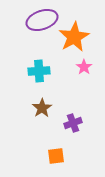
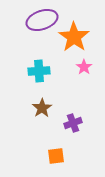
orange star: rotated 8 degrees counterclockwise
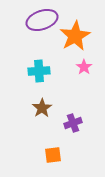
orange star: moved 1 px right, 1 px up; rotated 8 degrees clockwise
orange square: moved 3 px left, 1 px up
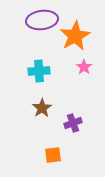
purple ellipse: rotated 12 degrees clockwise
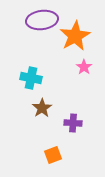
cyan cross: moved 8 px left, 7 px down; rotated 15 degrees clockwise
purple cross: rotated 24 degrees clockwise
orange square: rotated 12 degrees counterclockwise
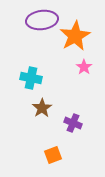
purple cross: rotated 18 degrees clockwise
